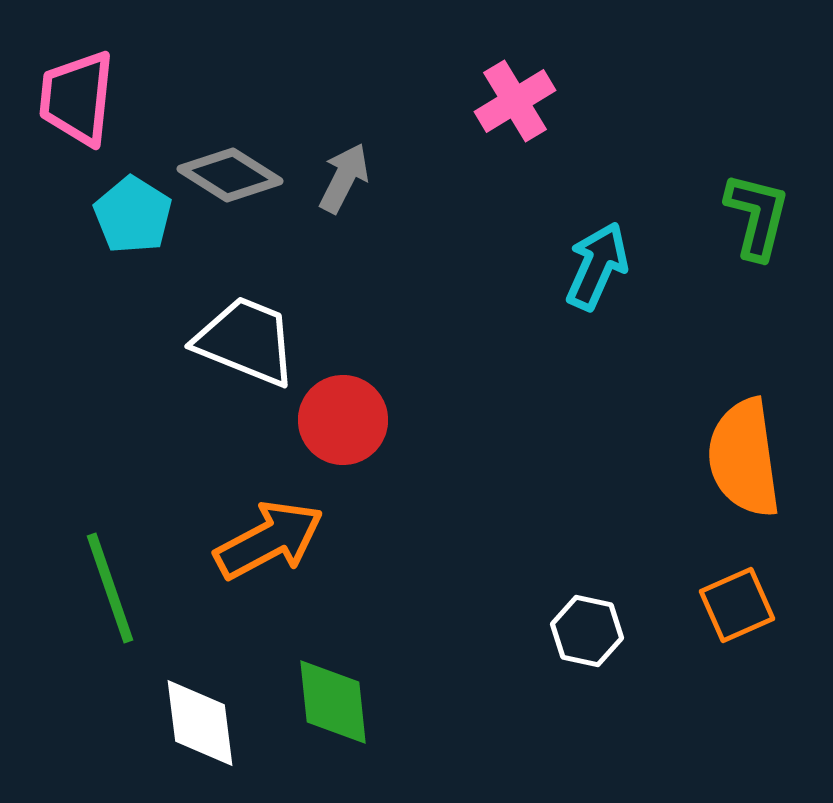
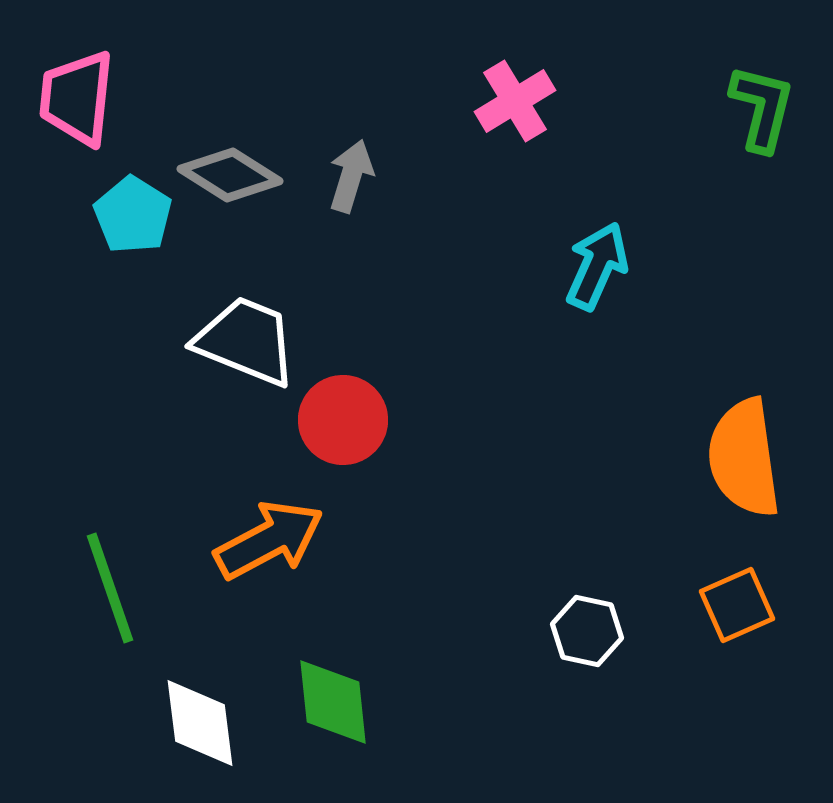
gray arrow: moved 7 px right, 2 px up; rotated 10 degrees counterclockwise
green L-shape: moved 5 px right, 108 px up
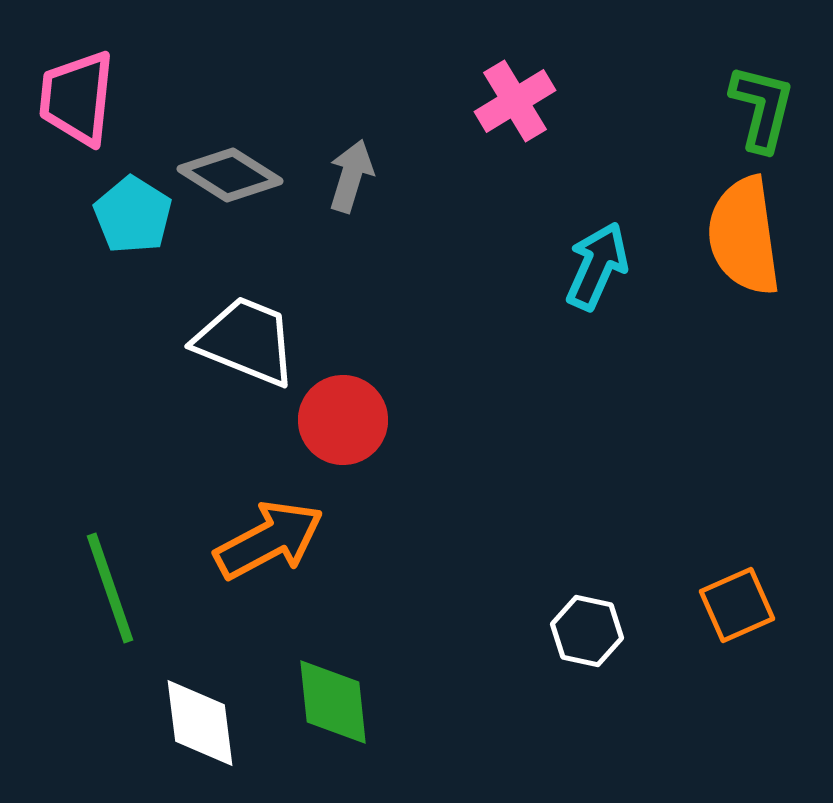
orange semicircle: moved 222 px up
